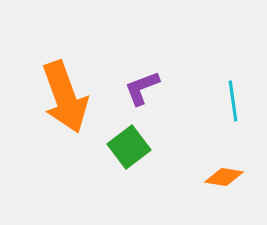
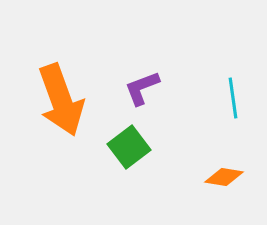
orange arrow: moved 4 px left, 3 px down
cyan line: moved 3 px up
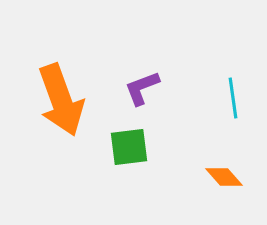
green square: rotated 30 degrees clockwise
orange diamond: rotated 39 degrees clockwise
